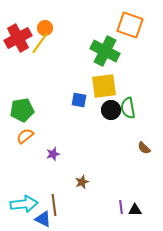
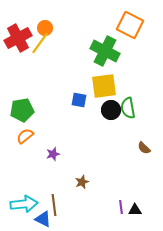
orange square: rotated 8 degrees clockwise
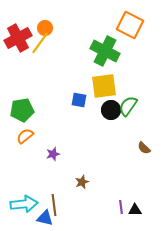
green semicircle: moved 2 px up; rotated 45 degrees clockwise
blue triangle: moved 2 px right, 1 px up; rotated 12 degrees counterclockwise
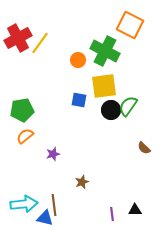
orange circle: moved 33 px right, 32 px down
purple line: moved 9 px left, 7 px down
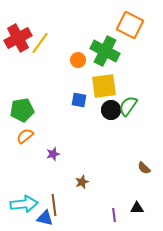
brown semicircle: moved 20 px down
black triangle: moved 2 px right, 2 px up
purple line: moved 2 px right, 1 px down
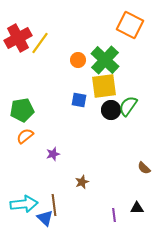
green cross: moved 9 px down; rotated 16 degrees clockwise
blue triangle: rotated 30 degrees clockwise
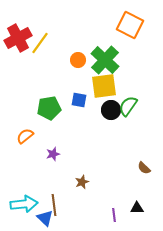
green pentagon: moved 27 px right, 2 px up
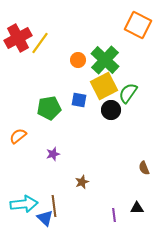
orange square: moved 8 px right
yellow square: rotated 20 degrees counterclockwise
green semicircle: moved 13 px up
orange semicircle: moved 7 px left
brown semicircle: rotated 24 degrees clockwise
brown line: moved 1 px down
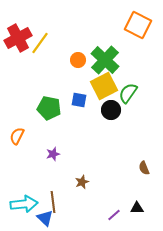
green pentagon: rotated 20 degrees clockwise
orange semicircle: moved 1 px left; rotated 24 degrees counterclockwise
brown line: moved 1 px left, 4 px up
purple line: rotated 56 degrees clockwise
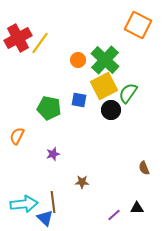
brown star: rotated 24 degrees clockwise
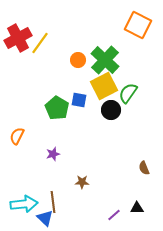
green pentagon: moved 8 px right; rotated 20 degrees clockwise
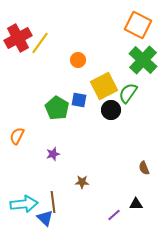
green cross: moved 38 px right
black triangle: moved 1 px left, 4 px up
